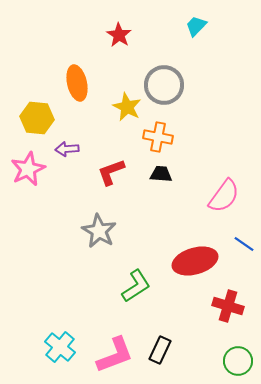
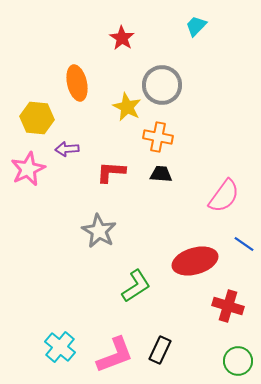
red star: moved 3 px right, 3 px down
gray circle: moved 2 px left
red L-shape: rotated 24 degrees clockwise
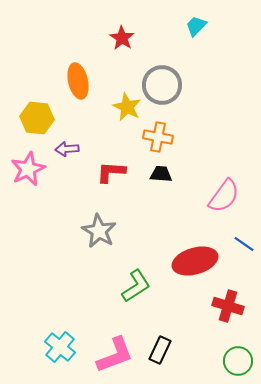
orange ellipse: moved 1 px right, 2 px up
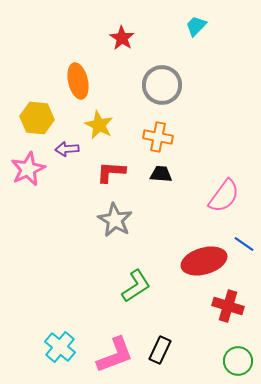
yellow star: moved 28 px left, 18 px down
gray star: moved 16 px right, 11 px up
red ellipse: moved 9 px right
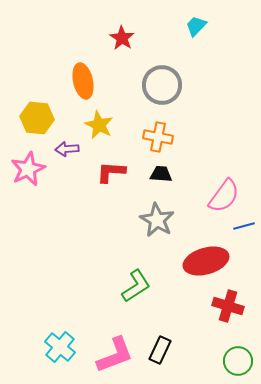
orange ellipse: moved 5 px right
gray star: moved 42 px right
blue line: moved 18 px up; rotated 50 degrees counterclockwise
red ellipse: moved 2 px right
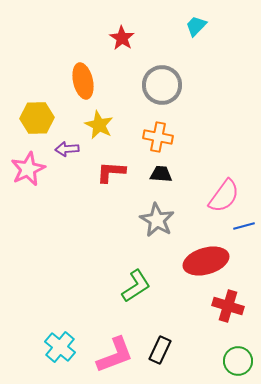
yellow hexagon: rotated 8 degrees counterclockwise
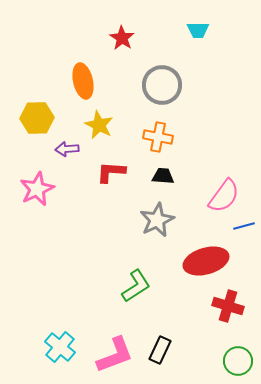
cyan trapezoid: moved 2 px right, 4 px down; rotated 135 degrees counterclockwise
pink star: moved 9 px right, 20 px down
black trapezoid: moved 2 px right, 2 px down
gray star: rotated 16 degrees clockwise
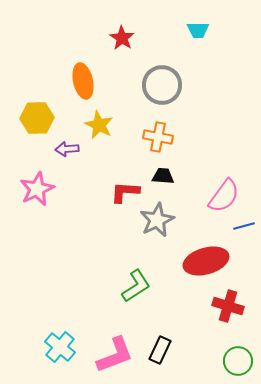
red L-shape: moved 14 px right, 20 px down
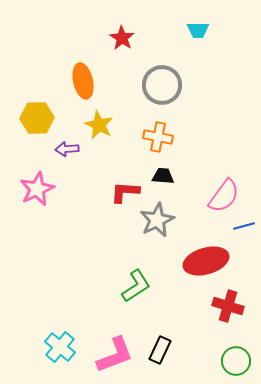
green circle: moved 2 px left
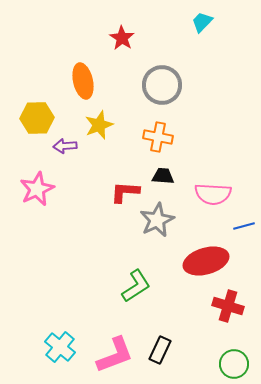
cyan trapezoid: moved 4 px right, 8 px up; rotated 135 degrees clockwise
yellow star: rotated 24 degrees clockwise
purple arrow: moved 2 px left, 3 px up
pink semicircle: moved 11 px left, 2 px up; rotated 57 degrees clockwise
green circle: moved 2 px left, 3 px down
